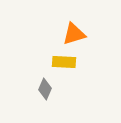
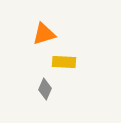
orange triangle: moved 30 px left
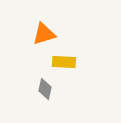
gray diamond: rotated 10 degrees counterclockwise
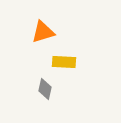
orange triangle: moved 1 px left, 2 px up
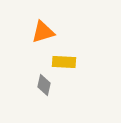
gray diamond: moved 1 px left, 4 px up
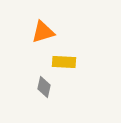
gray diamond: moved 2 px down
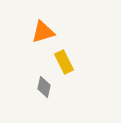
yellow rectangle: rotated 60 degrees clockwise
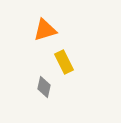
orange triangle: moved 2 px right, 2 px up
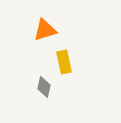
yellow rectangle: rotated 15 degrees clockwise
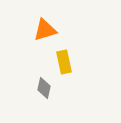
gray diamond: moved 1 px down
